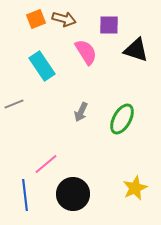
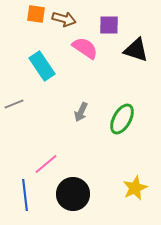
orange square: moved 5 px up; rotated 30 degrees clockwise
pink semicircle: moved 1 px left, 4 px up; rotated 24 degrees counterclockwise
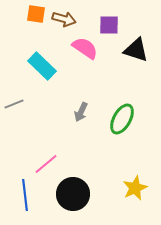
cyan rectangle: rotated 12 degrees counterclockwise
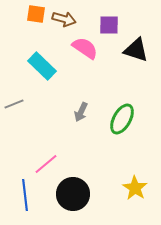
yellow star: rotated 15 degrees counterclockwise
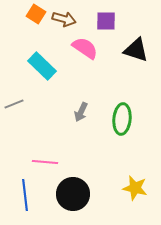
orange square: rotated 24 degrees clockwise
purple square: moved 3 px left, 4 px up
green ellipse: rotated 24 degrees counterclockwise
pink line: moved 1 px left, 2 px up; rotated 45 degrees clockwise
yellow star: rotated 20 degrees counterclockwise
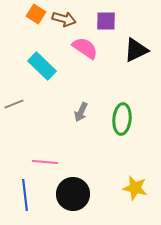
black triangle: rotated 44 degrees counterclockwise
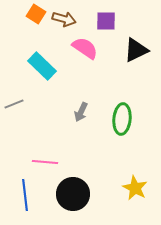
yellow star: rotated 15 degrees clockwise
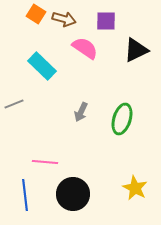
green ellipse: rotated 12 degrees clockwise
